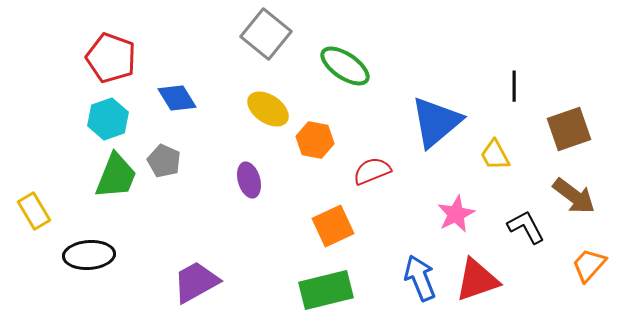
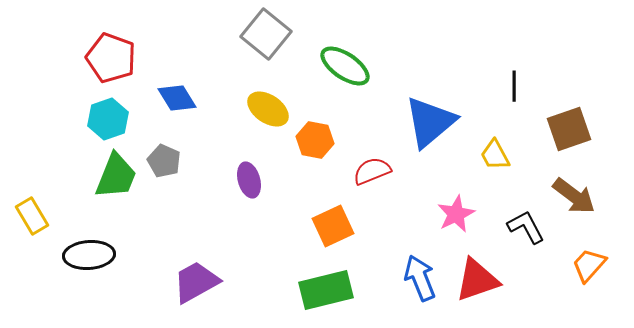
blue triangle: moved 6 px left
yellow rectangle: moved 2 px left, 5 px down
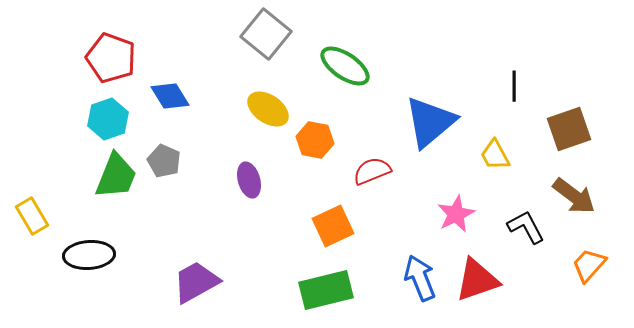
blue diamond: moved 7 px left, 2 px up
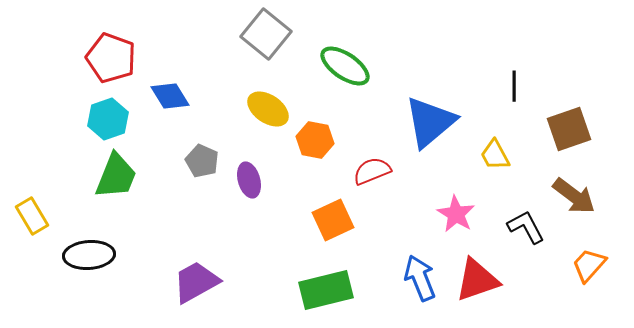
gray pentagon: moved 38 px right
pink star: rotated 15 degrees counterclockwise
orange square: moved 6 px up
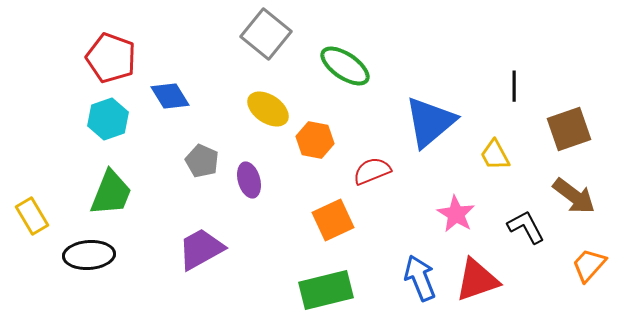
green trapezoid: moved 5 px left, 17 px down
purple trapezoid: moved 5 px right, 33 px up
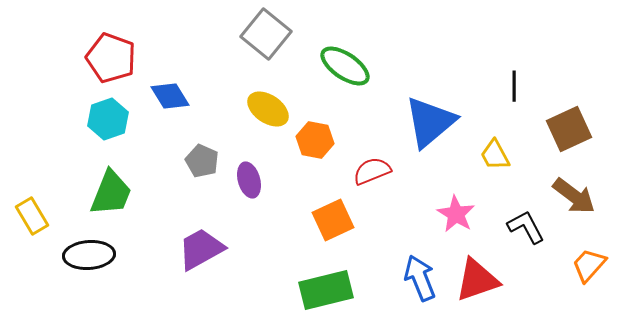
brown square: rotated 6 degrees counterclockwise
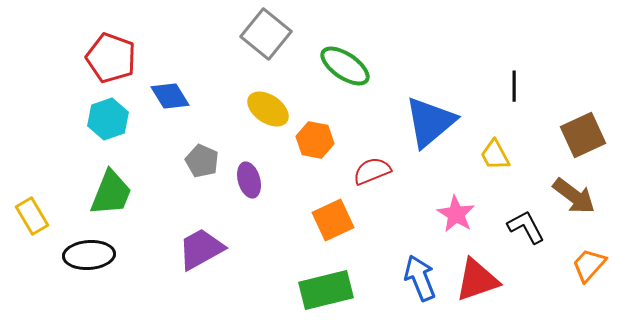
brown square: moved 14 px right, 6 px down
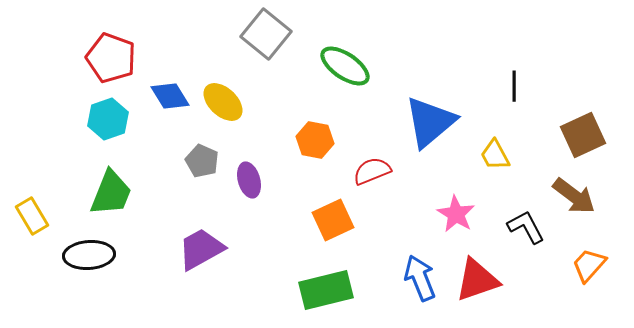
yellow ellipse: moved 45 px left, 7 px up; rotated 9 degrees clockwise
